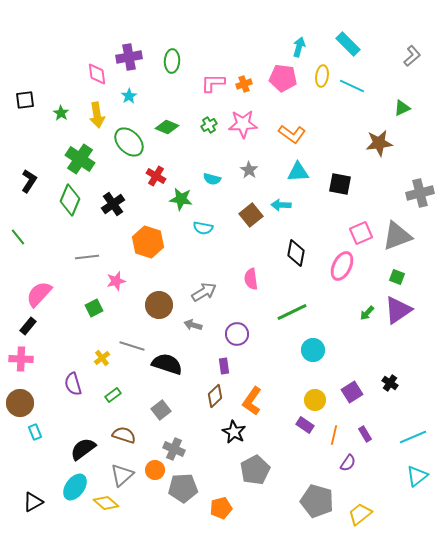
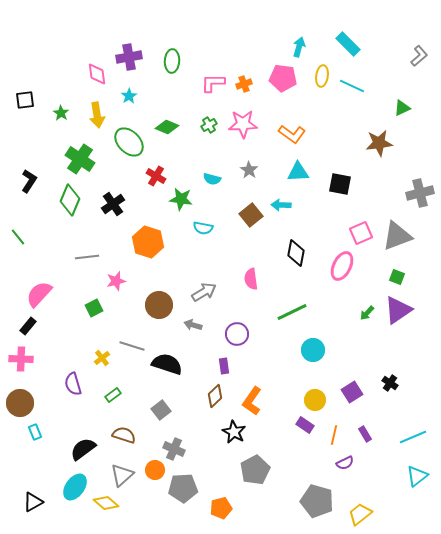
gray L-shape at (412, 56): moved 7 px right
purple semicircle at (348, 463): moved 3 px left; rotated 30 degrees clockwise
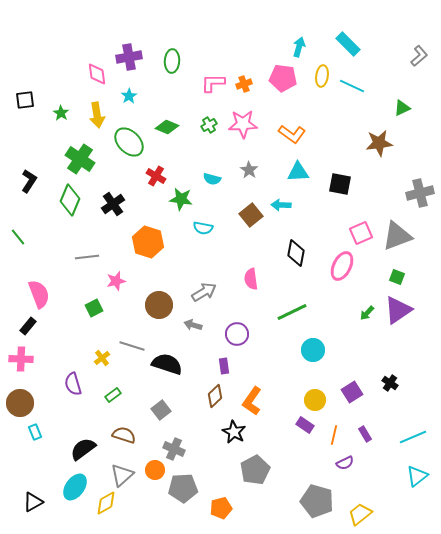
pink semicircle at (39, 294): rotated 116 degrees clockwise
yellow diamond at (106, 503): rotated 70 degrees counterclockwise
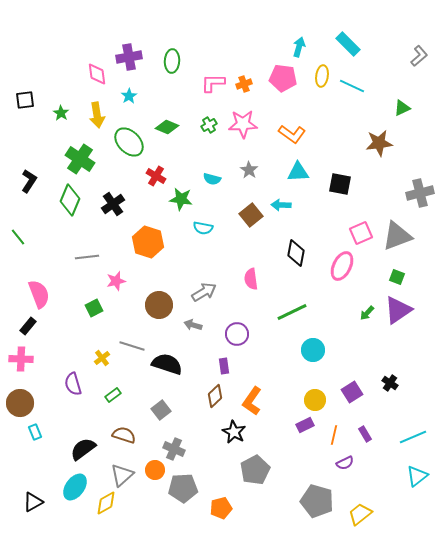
purple rectangle at (305, 425): rotated 60 degrees counterclockwise
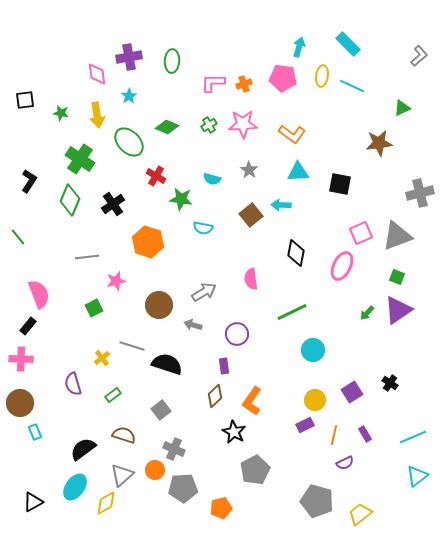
green star at (61, 113): rotated 21 degrees counterclockwise
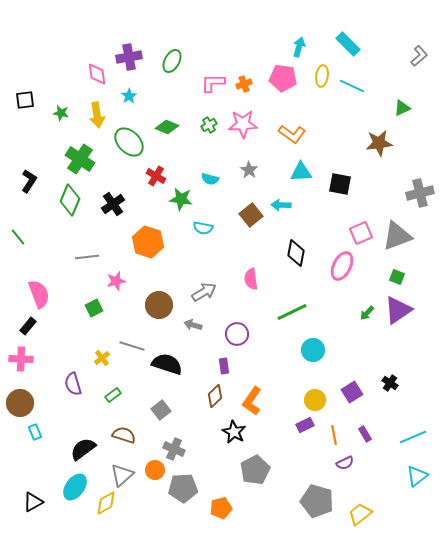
green ellipse at (172, 61): rotated 25 degrees clockwise
cyan triangle at (298, 172): moved 3 px right
cyan semicircle at (212, 179): moved 2 px left
orange line at (334, 435): rotated 24 degrees counterclockwise
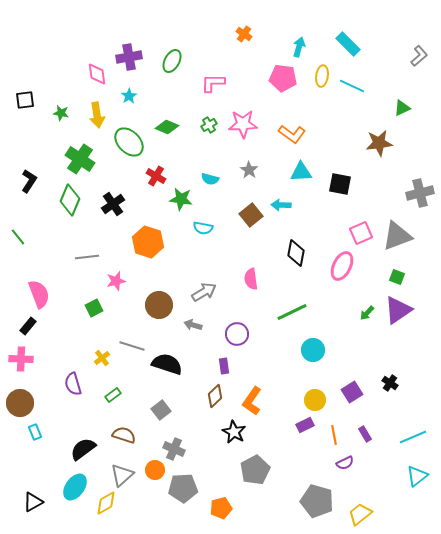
orange cross at (244, 84): moved 50 px up; rotated 35 degrees counterclockwise
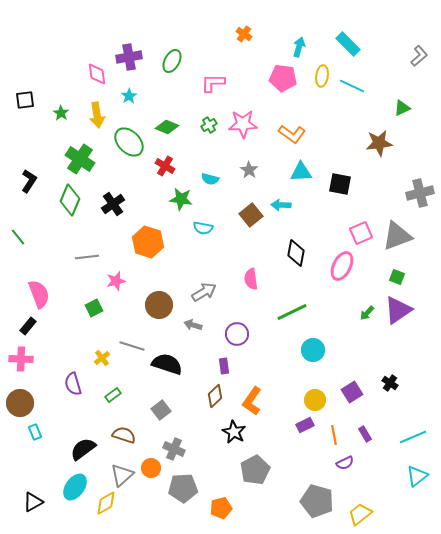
green star at (61, 113): rotated 21 degrees clockwise
red cross at (156, 176): moved 9 px right, 10 px up
orange circle at (155, 470): moved 4 px left, 2 px up
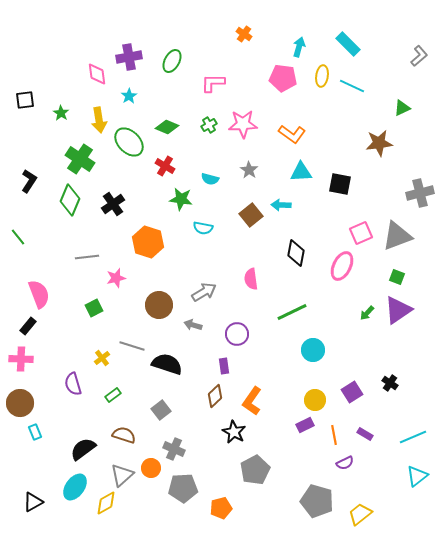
yellow arrow at (97, 115): moved 2 px right, 5 px down
pink star at (116, 281): moved 3 px up
purple rectangle at (365, 434): rotated 28 degrees counterclockwise
